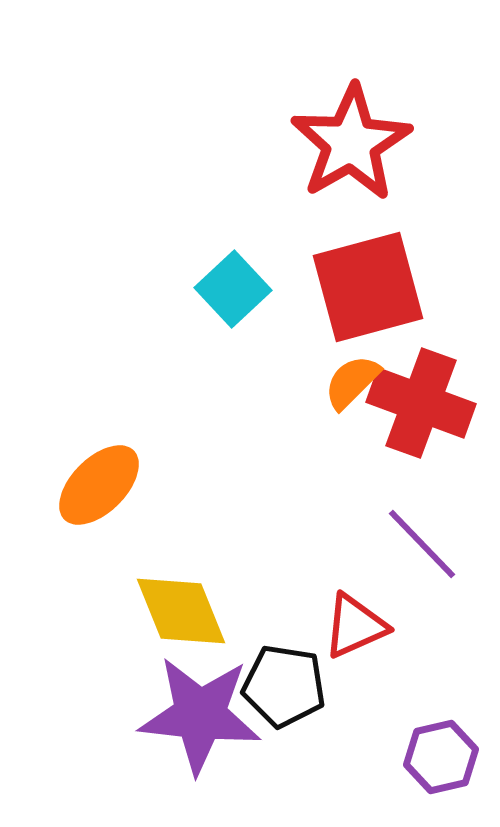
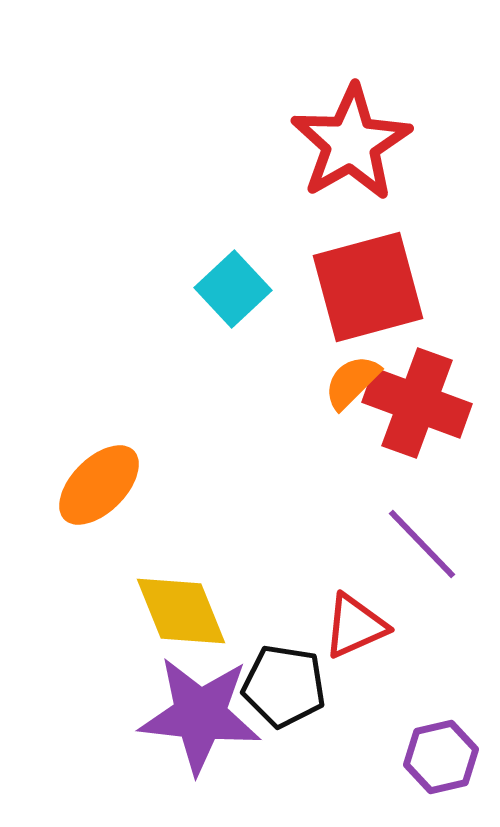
red cross: moved 4 px left
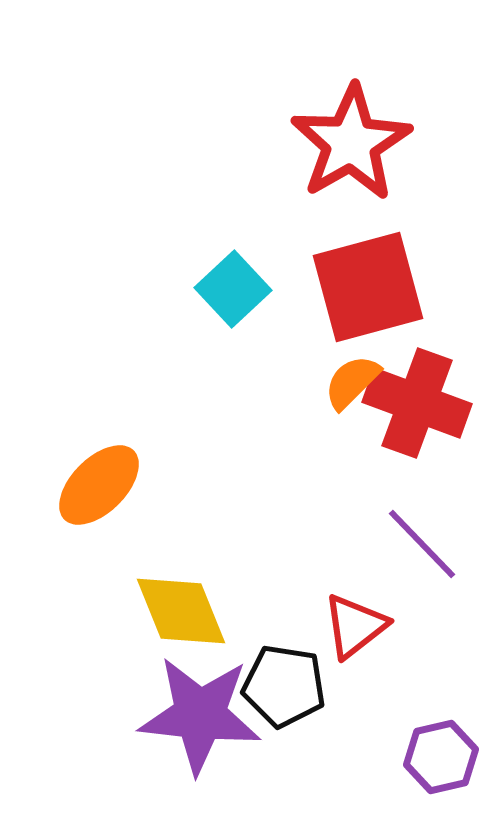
red triangle: rotated 14 degrees counterclockwise
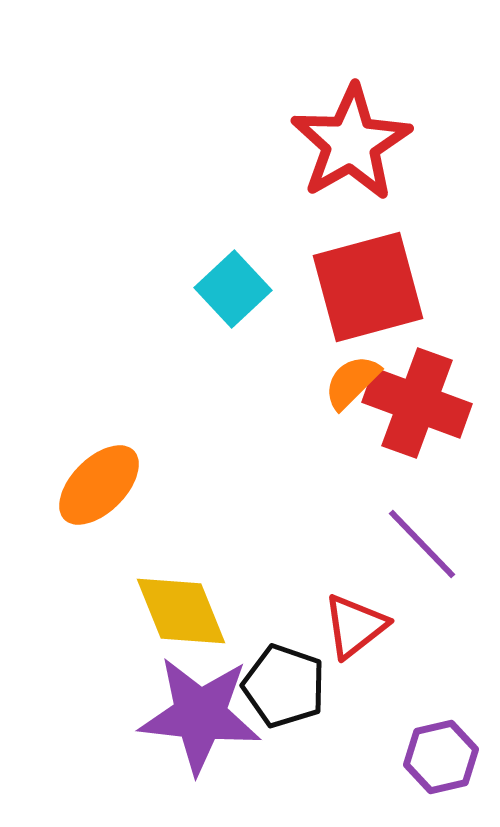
black pentagon: rotated 10 degrees clockwise
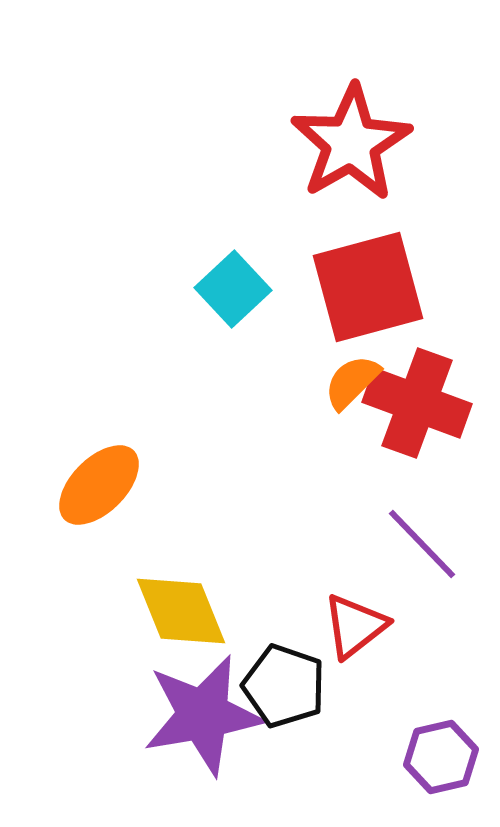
purple star: moved 3 px right; rotated 16 degrees counterclockwise
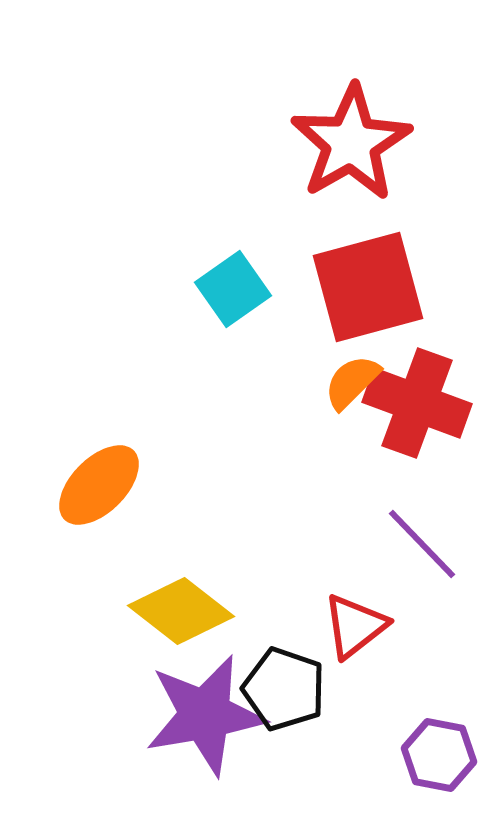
cyan square: rotated 8 degrees clockwise
yellow diamond: rotated 30 degrees counterclockwise
black pentagon: moved 3 px down
purple star: moved 2 px right
purple hexagon: moved 2 px left, 2 px up; rotated 24 degrees clockwise
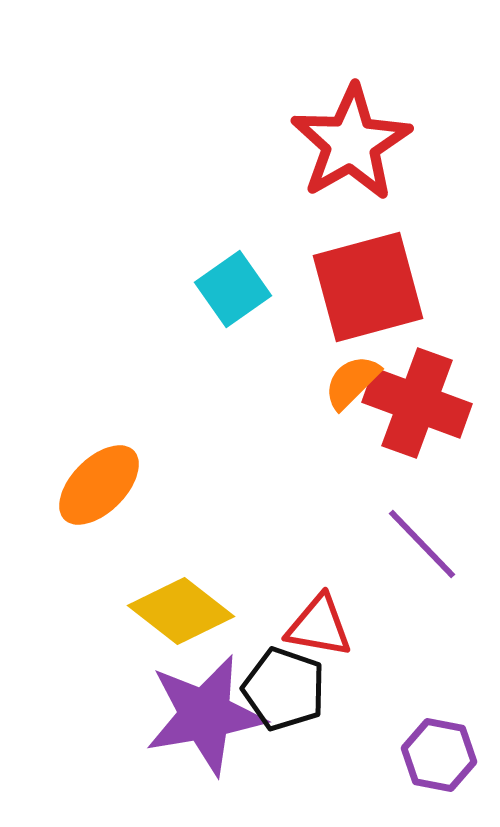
red triangle: moved 36 px left; rotated 48 degrees clockwise
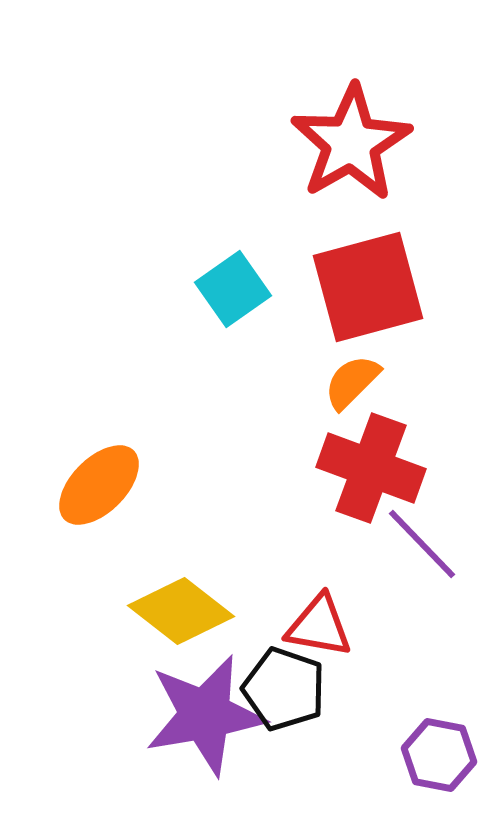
red cross: moved 46 px left, 65 px down
